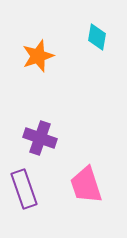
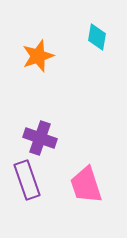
purple rectangle: moved 3 px right, 9 px up
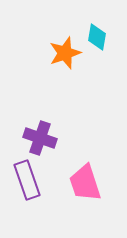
orange star: moved 27 px right, 3 px up
pink trapezoid: moved 1 px left, 2 px up
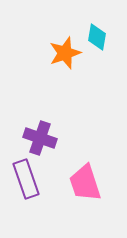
purple rectangle: moved 1 px left, 1 px up
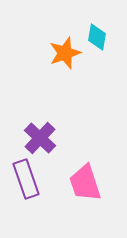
purple cross: rotated 24 degrees clockwise
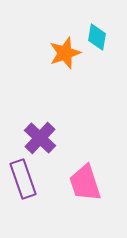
purple rectangle: moved 3 px left
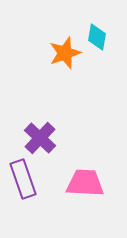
pink trapezoid: rotated 111 degrees clockwise
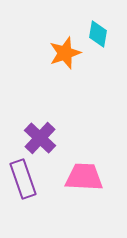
cyan diamond: moved 1 px right, 3 px up
pink trapezoid: moved 1 px left, 6 px up
